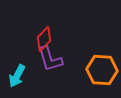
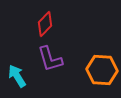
red diamond: moved 1 px right, 15 px up
cyan arrow: rotated 120 degrees clockwise
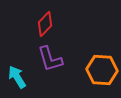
cyan arrow: moved 1 px down
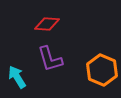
red diamond: moved 2 px right; rotated 50 degrees clockwise
orange hexagon: rotated 20 degrees clockwise
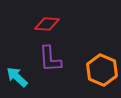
purple L-shape: rotated 12 degrees clockwise
cyan arrow: rotated 15 degrees counterclockwise
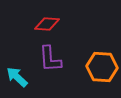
orange hexagon: moved 3 px up; rotated 20 degrees counterclockwise
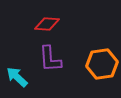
orange hexagon: moved 3 px up; rotated 12 degrees counterclockwise
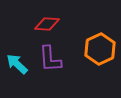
orange hexagon: moved 2 px left, 15 px up; rotated 16 degrees counterclockwise
cyan arrow: moved 13 px up
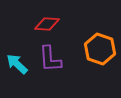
orange hexagon: rotated 16 degrees counterclockwise
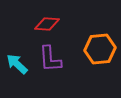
orange hexagon: rotated 24 degrees counterclockwise
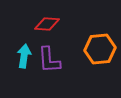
purple L-shape: moved 1 px left, 1 px down
cyan arrow: moved 7 px right, 8 px up; rotated 55 degrees clockwise
